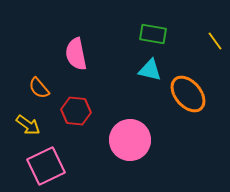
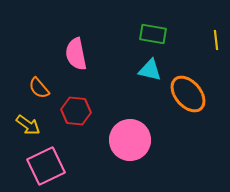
yellow line: moved 1 px right, 1 px up; rotated 30 degrees clockwise
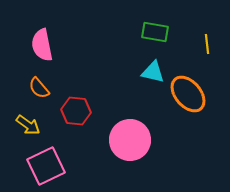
green rectangle: moved 2 px right, 2 px up
yellow line: moved 9 px left, 4 px down
pink semicircle: moved 34 px left, 9 px up
cyan triangle: moved 3 px right, 2 px down
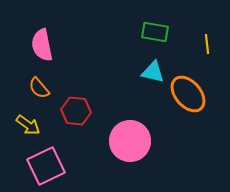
pink circle: moved 1 px down
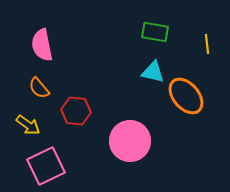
orange ellipse: moved 2 px left, 2 px down
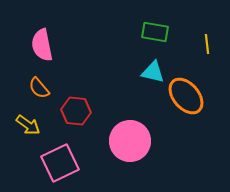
pink square: moved 14 px right, 3 px up
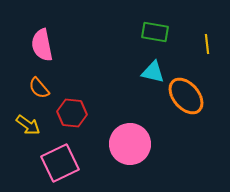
red hexagon: moved 4 px left, 2 px down
pink circle: moved 3 px down
